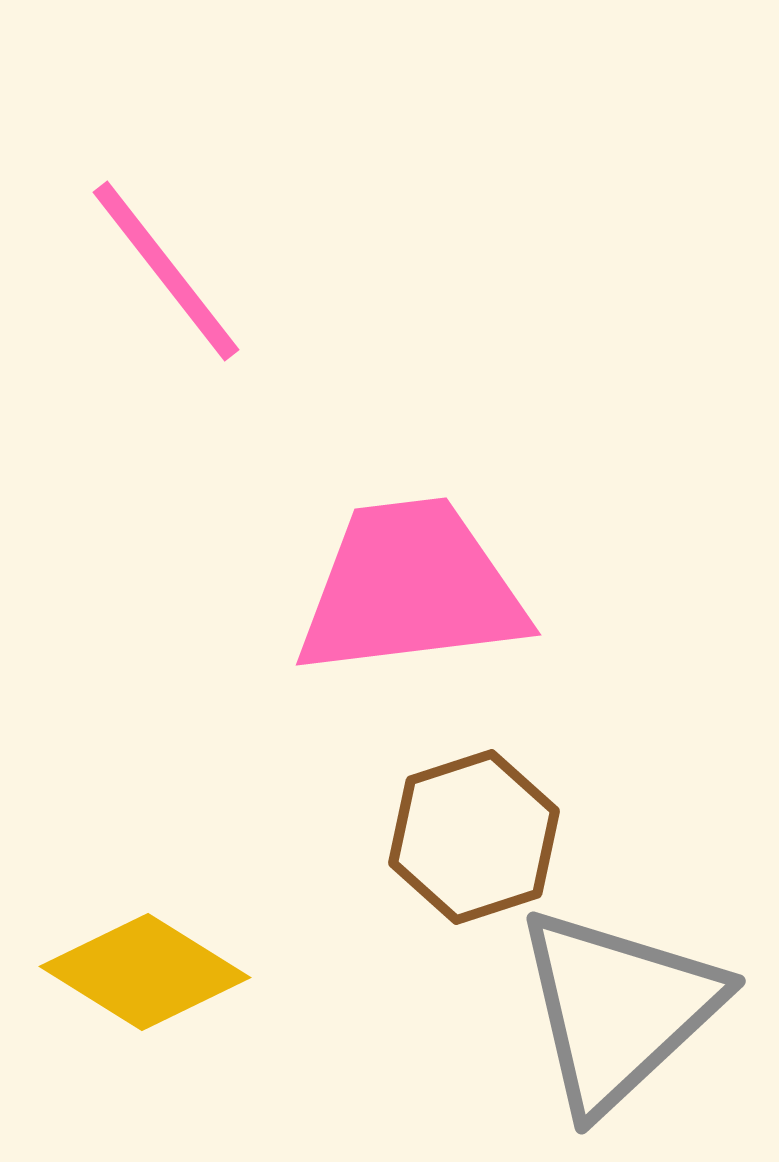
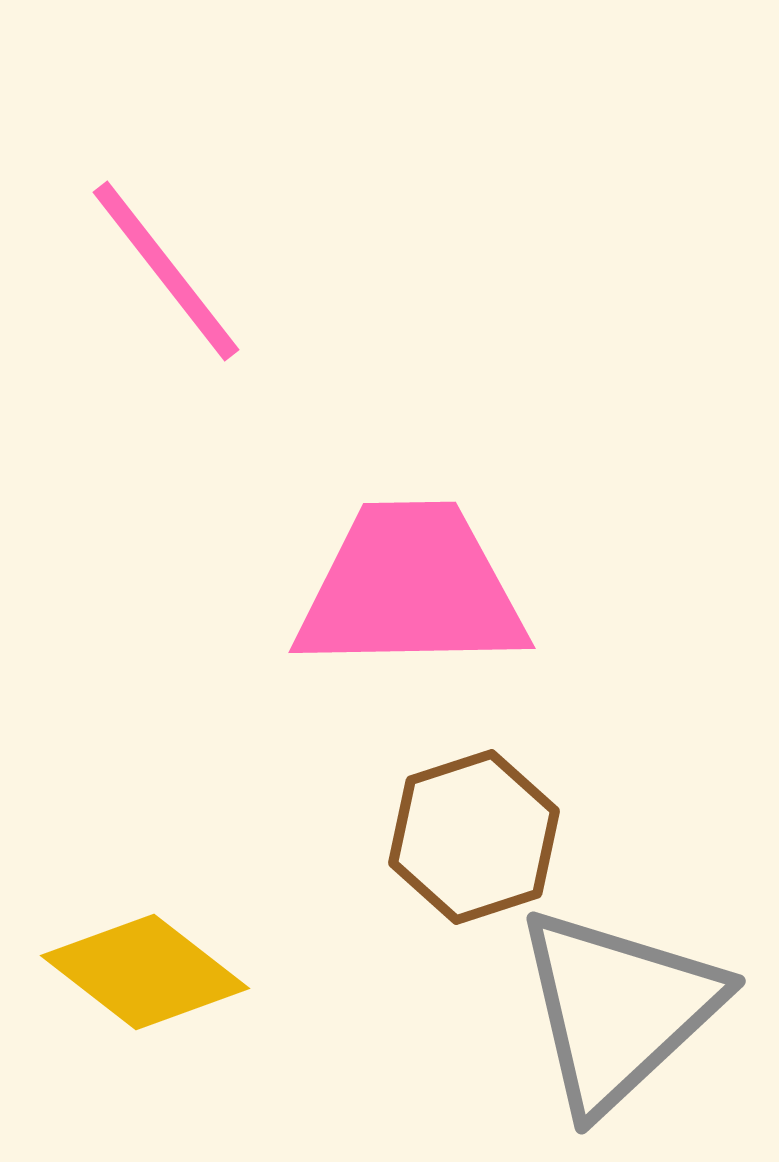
pink trapezoid: rotated 6 degrees clockwise
yellow diamond: rotated 6 degrees clockwise
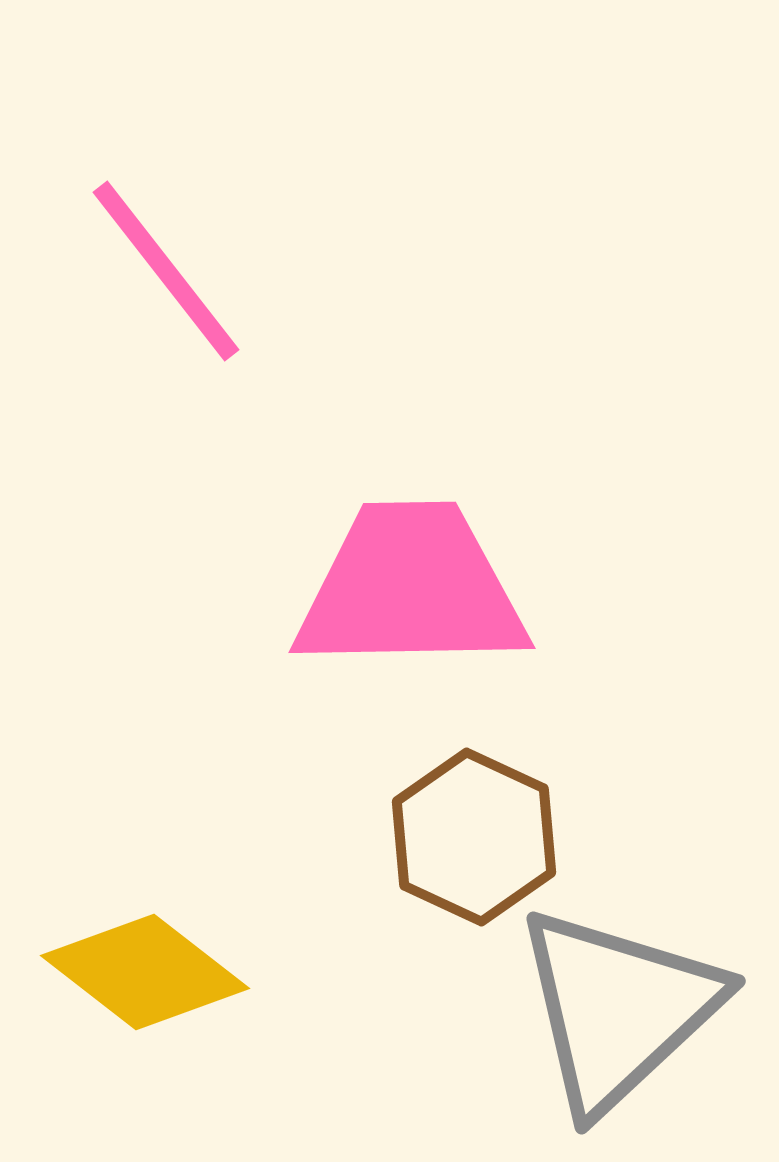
brown hexagon: rotated 17 degrees counterclockwise
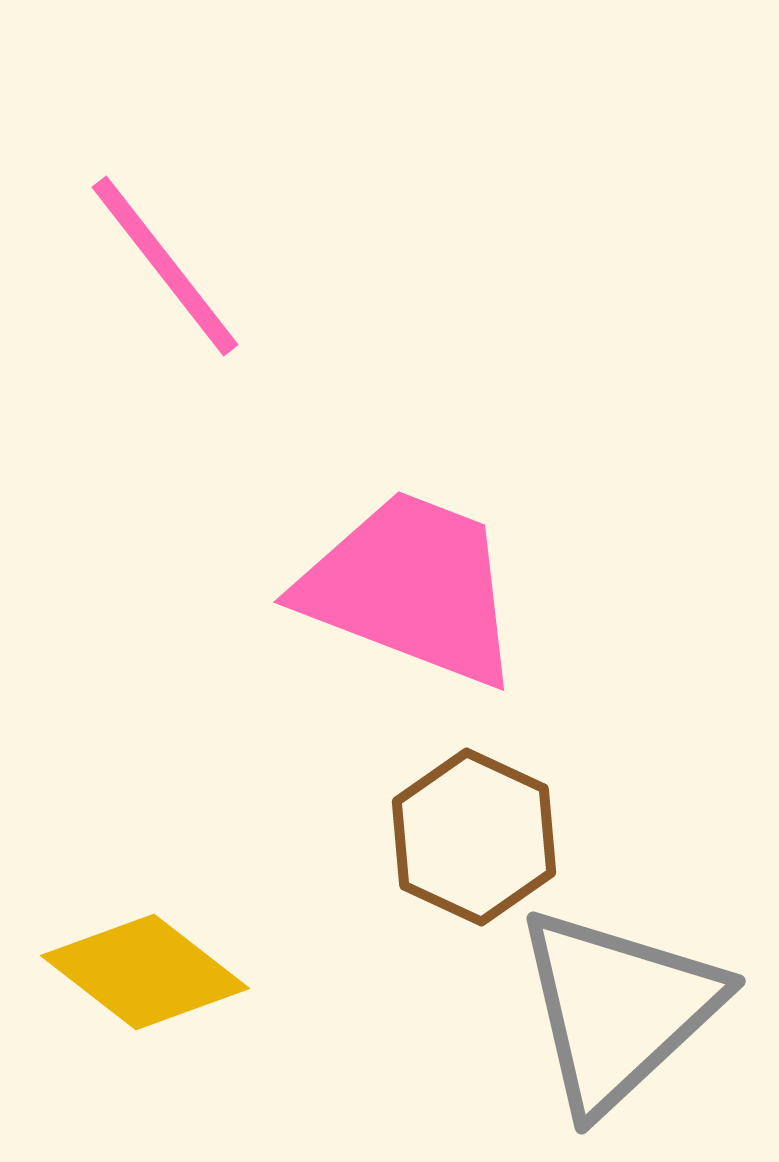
pink line: moved 1 px left, 5 px up
pink trapezoid: rotated 22 degrees clockwise
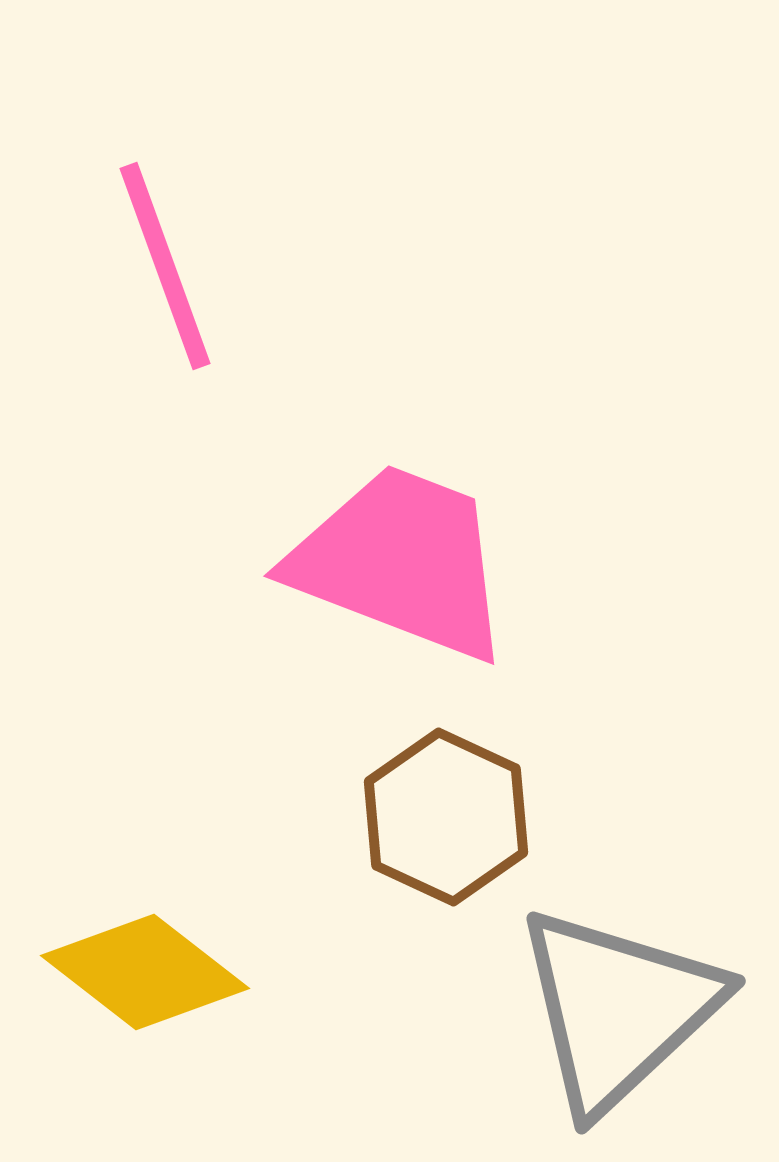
pink line: rotated 18 degrees clockwise
pink trapezoid: moved 10 px left, 26 px up
brown hexagon: moved 28 px left, 20 px up
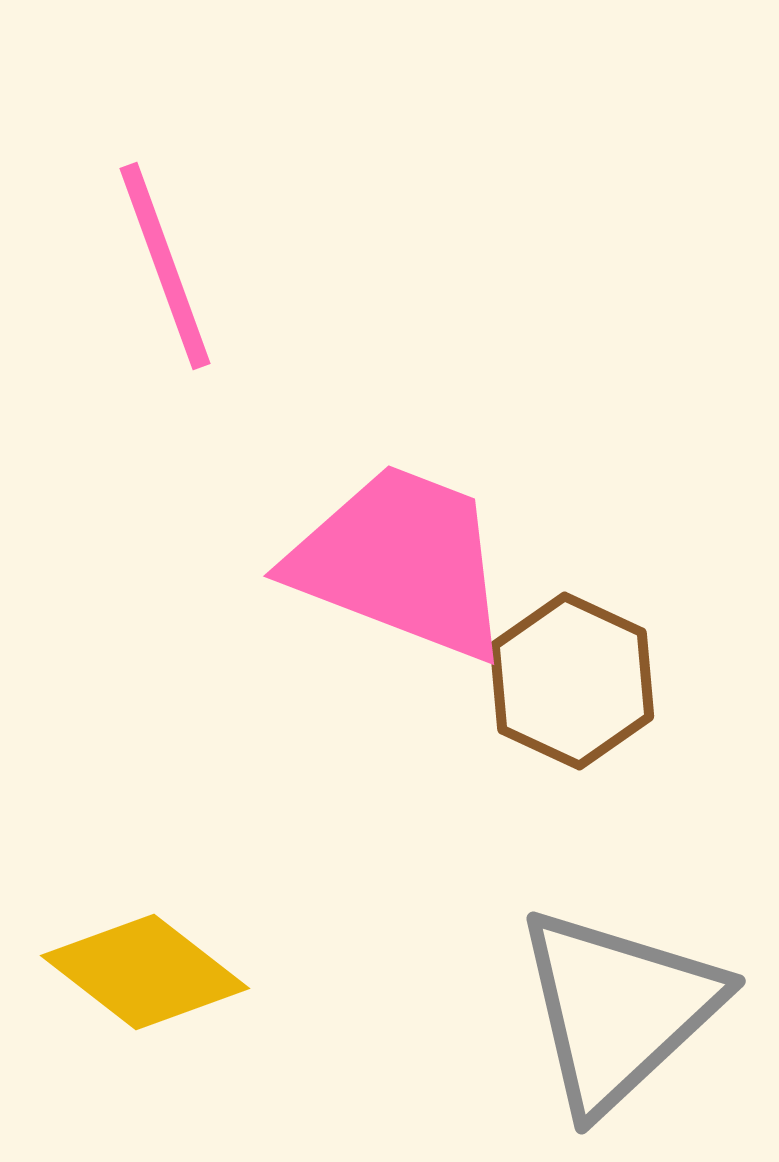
brown hexagon: moved 126 px right, 136 px up
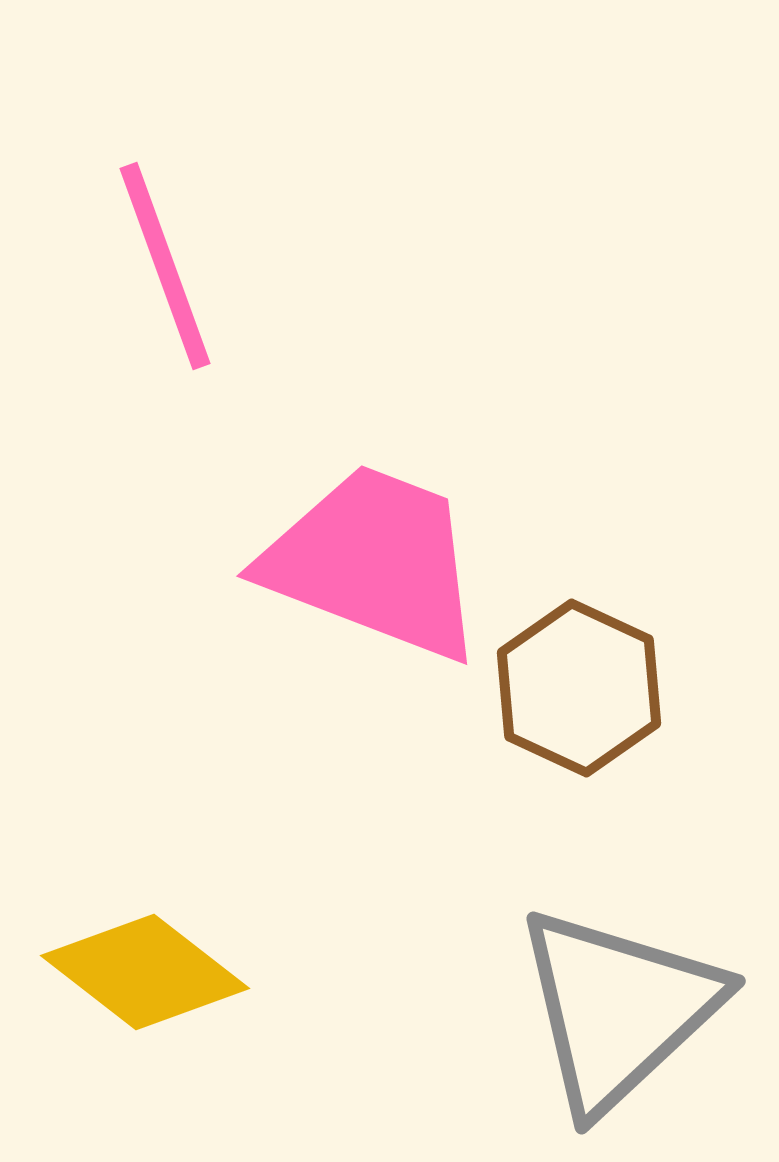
pink trapezoid: moved 27 px left
brown hexagon: moved 7 px right, 7 px down
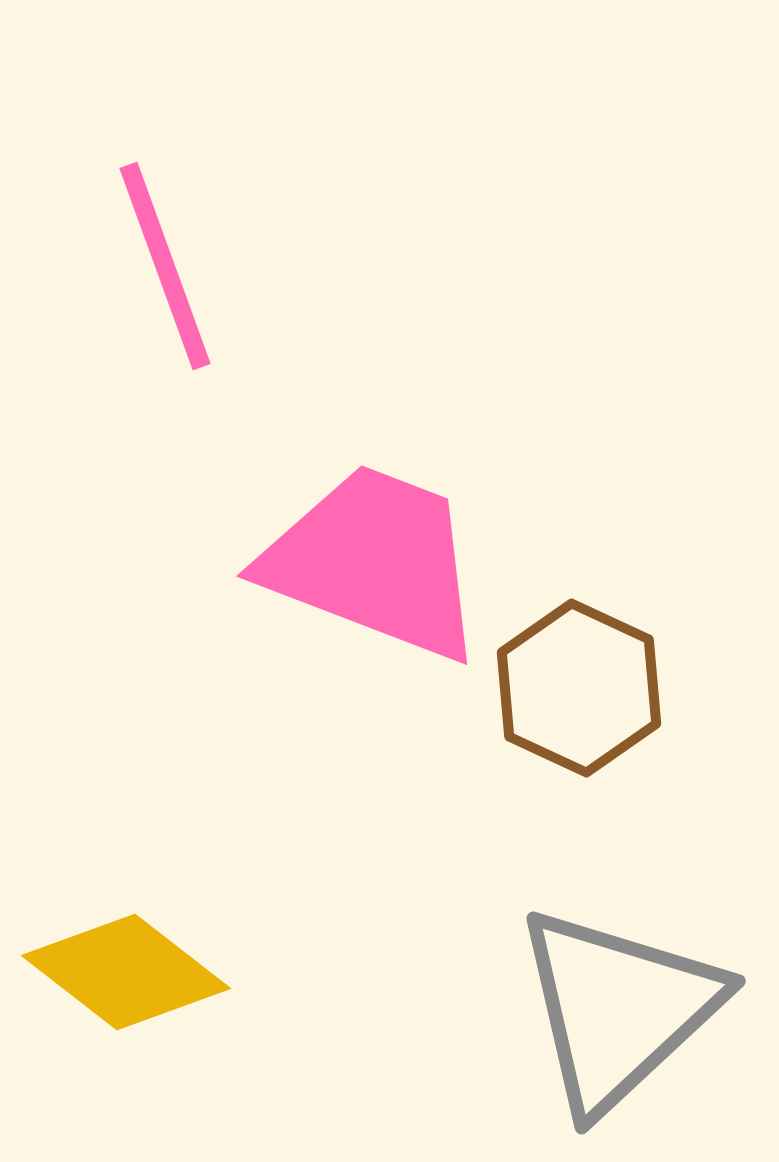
yellow diamond: moved 19 px left
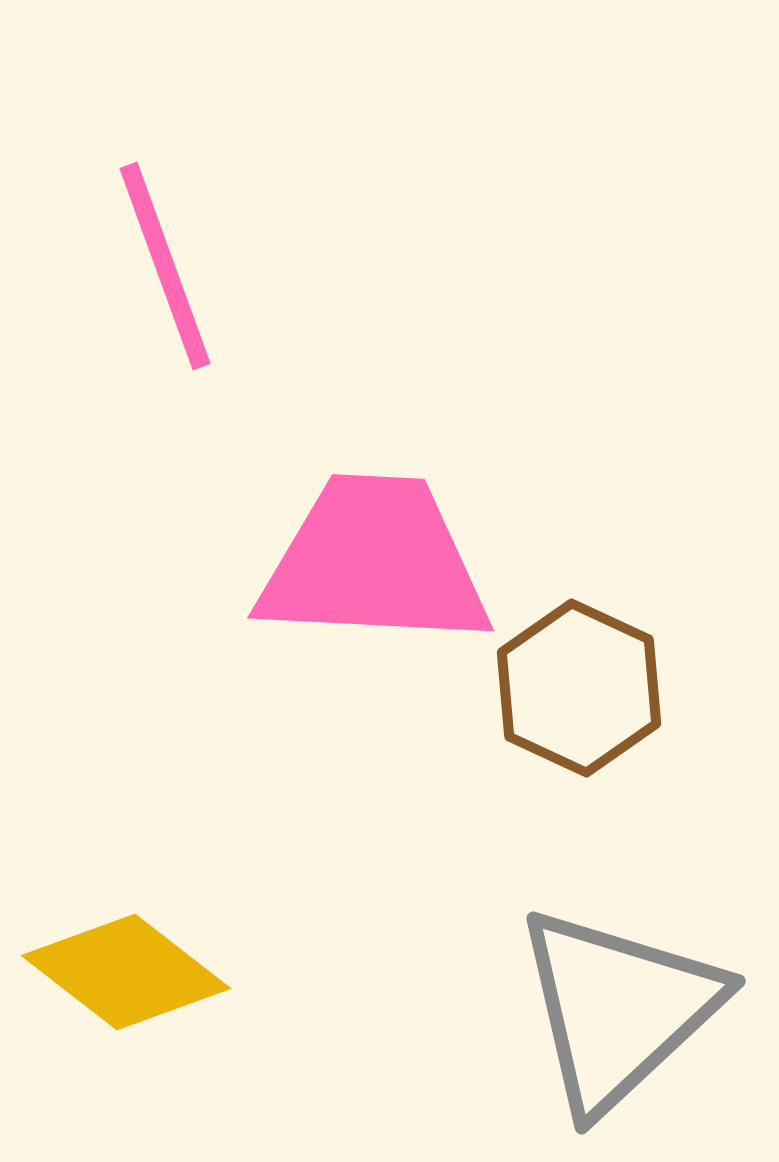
pink trapezoid: rotated 18 degrees counterclockwise
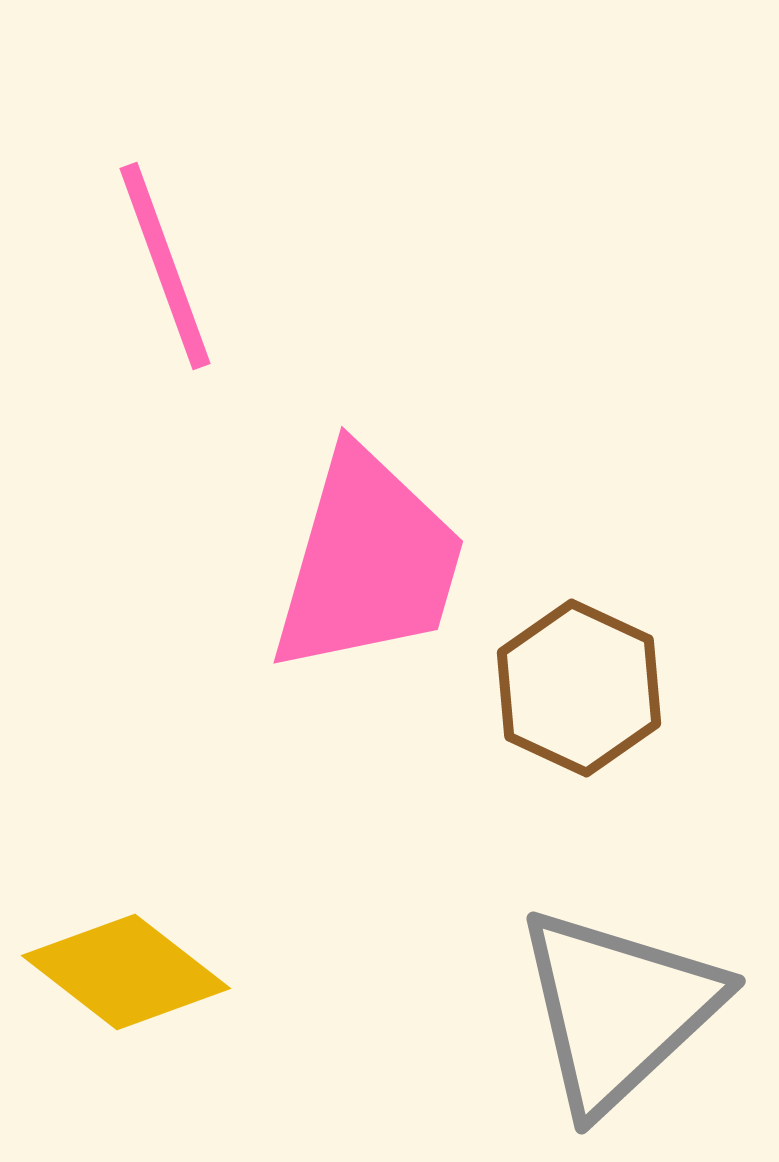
pink trapezoid: moved 6 px left; rotated 103 degrees clockwise
